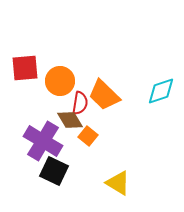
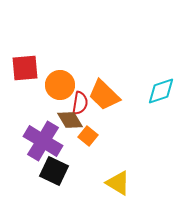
orange circle: moved 4 px down
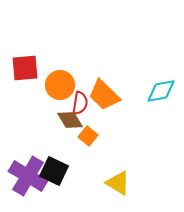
cyan diamond: rotated 8 degrees clockwise
purple cross: moved 15 px left, 35 px down
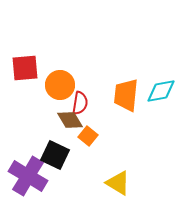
orange trapezoid: moved 22 px right; rotated 52 degrees clockwise
black square: moved 1 px right, 16 px up
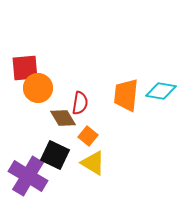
orange circle: moved 22 px left, 3 px down
cyan diamond: rotated 20 degrees clockwise
brown diamond: moved 7 px left, 2 px up
yellow triangle: moved 25 px left, 20 px up
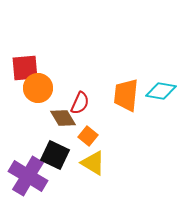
red semicircle: rotated 15 degrees clockwise
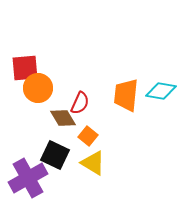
purple cross: moved 2 px down; rotated 30 degrees clockwise
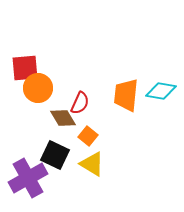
yellow triangle: moved 1 px left, 1 px down
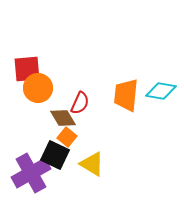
red square: moved 2 px right, 1 px down
orange square: moved 21 px left, 1 px down
purple cross: moved 3 px right, 5 px up
